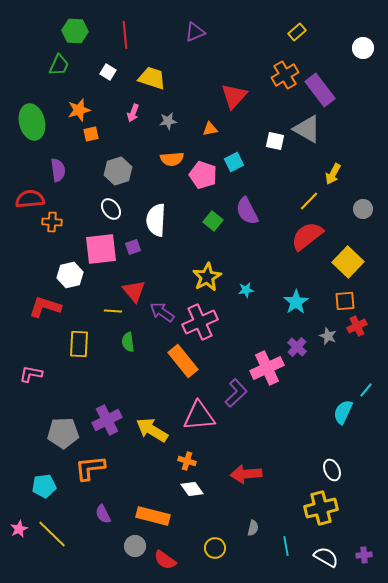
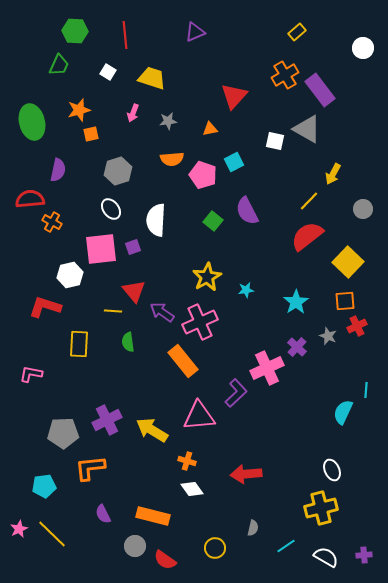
purple semicircle at (58, 170): rotated 20 degrees clockwise
orange cross at (52, 222): rotated 24 degrees clockwise
cyan line at (366, 390): rotated 35 degrees counterclockwise
cyan line at (286, 546): rotated 66 degrees clockwise
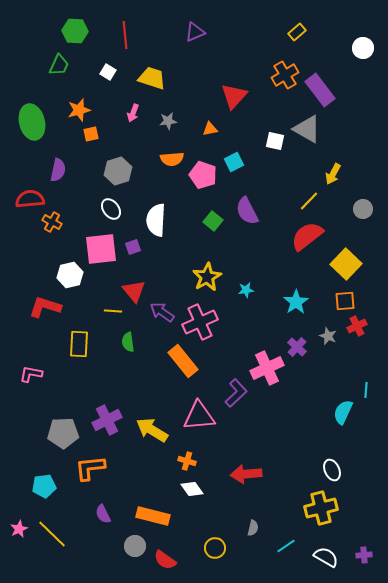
yellow square at (348, 262): moved 2 px left, 2 px down
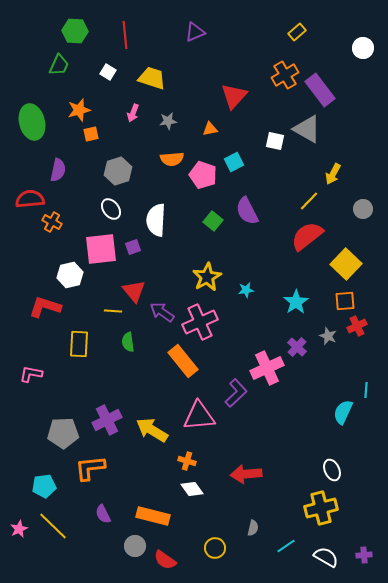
yellow line at (52, 534): moved 1 px right, 8 px up
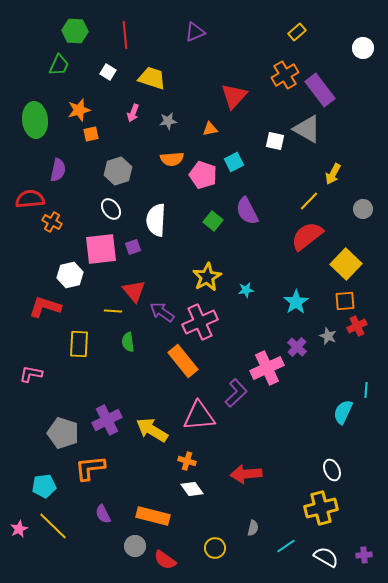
green ellipse at (32, 122): moved 3 px right, 2 px up; rotated 8 degrees clockwise
gray pentagon at (63, 433): rotated 20 degrees clockwise
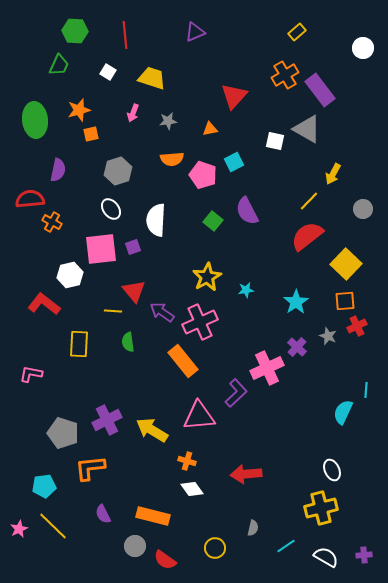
red L-shape at (45, 307): moved 1 px left, 3 px up; rotated 20 degrees clockwise
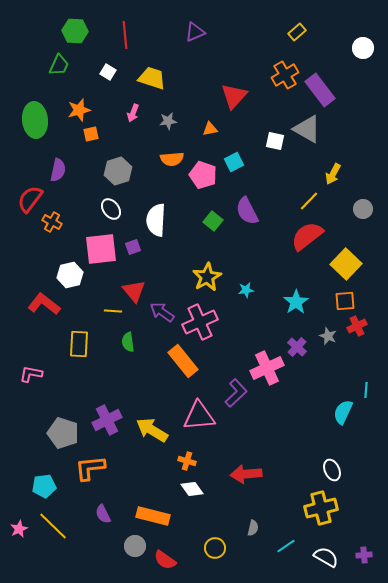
red semicircle at (30, 199): rotated 48 degrees counterclockwise
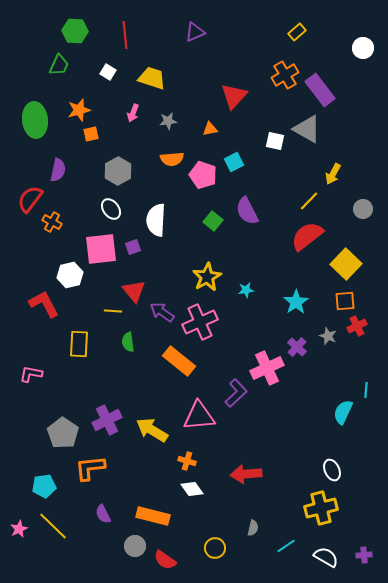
gray hexagon at (118, 171): rotated 12 degrees counterclockwise
red L-shape at (44, 304): rotated 24 degrees clockwise
orange rectangle at (183, 361): moved 4 px left; rotated 12 degrees counterclockwise
gray pentagon at (63, 433): rotated 16 degrees clockwise
